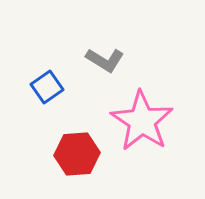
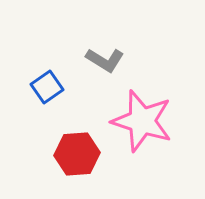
pink star: rotated 16 degrees counterclockwise
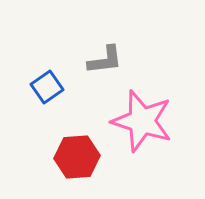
gray L-shape: rotated 39 degrees counterclockwise
red hexagon: moved 3 px down
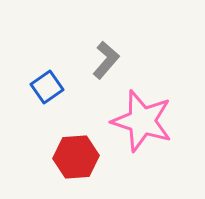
gray L-shape: moved 1 px right; rotated 42 degrees counterclockwise
red hexagon: moved 1 px left
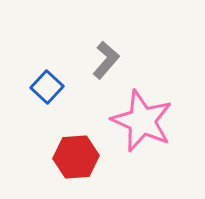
blue square: rotated 12 degrees counterclockwise
pink star: rotated 6 degrees clockwise
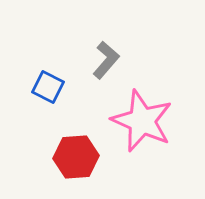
blue square: moved 1 px right; rotated 16 degrees counterclockwise
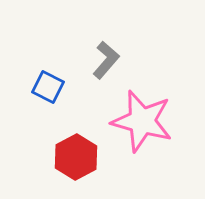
pink star: rotated 8 degrees counterclockwise
red hexagon: rotated 24 degrees counterclockwise
